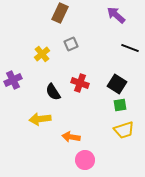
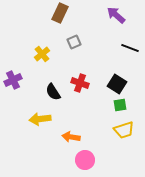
gray square: moved 3 px right, 2 px up
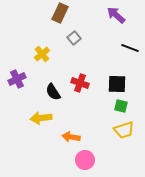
gray square: moved 4 px up; rotated 16 degrees counterclockwise
purple cross: moved 4 px right, 1 px up
black square: rotated 30 degrees counterclockwise
green square: moved 1 px right, 1 px down; rotated 24 degrees clockwise
yellow arrow: moved 1 px right, 1 px up
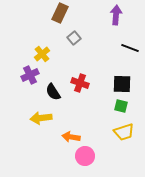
purple arrow: rotated 54 degrees clockwise
purple cross: moved 13 px right, 4 px up
black square: moved 5 px right
yellow trapezoid: moved 2 px down
pink circle: moved 4 px up
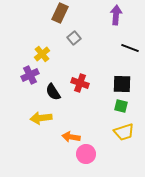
pink circle: moved 1 px right, 2 px up
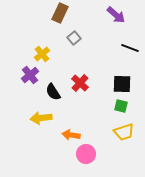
purple arrow: rotated 126 degrees clockwise
purple cross: rotated 12 degrees counterclockwise
red cross: rotated 24 degrees clockwise
orange arrow: moved 2 px up
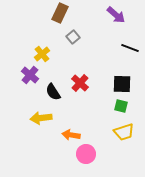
gray square: moved 1 px left, 1 px up
purple cross: rotated 12 degrees counterclockwise
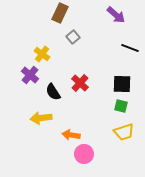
yellow cross: rotated 14 degrees counterclockwise
pink circle: moved 2 px left
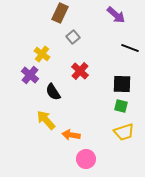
red cross: moved 12 px up
yellow arrow: moved 5 px right, 2 px down; rotated 55 degrees clockwise
pink circle: moved 2 px right, 5 px down
